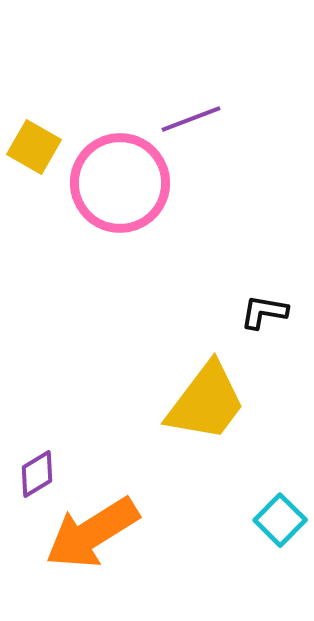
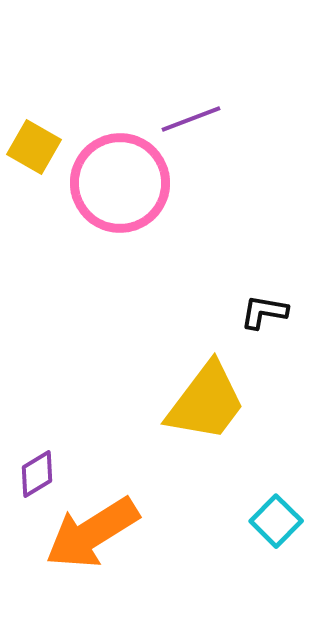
cyan square: moved 4 px left, 1 px down
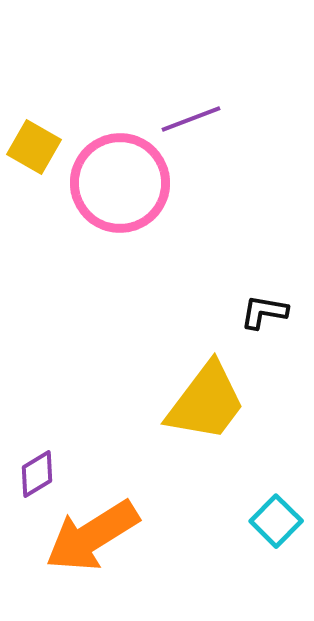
orange arrow: moved 3 px down
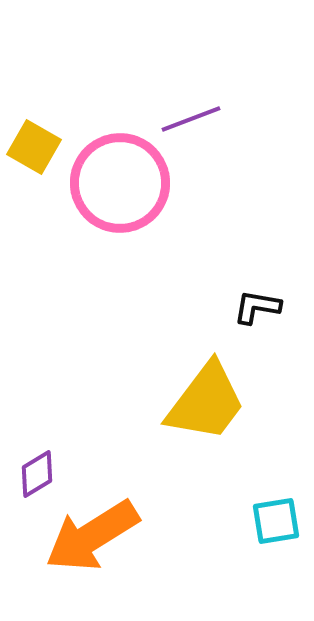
black L-shape: moved 7 px left, 5 px up
cyan square: rotated 36 degrees clockwise
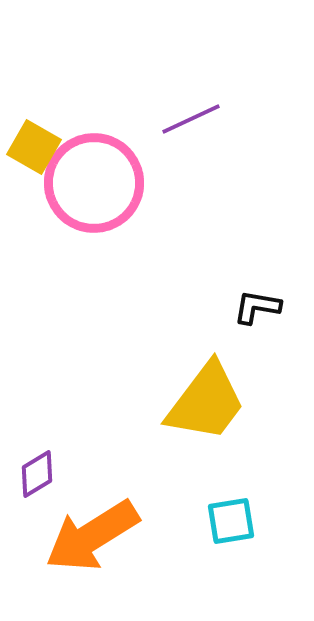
purple line: rotated 4 degrees counterclockwise
pink circle: moved 26 px left
cyan square: moved 45 px left
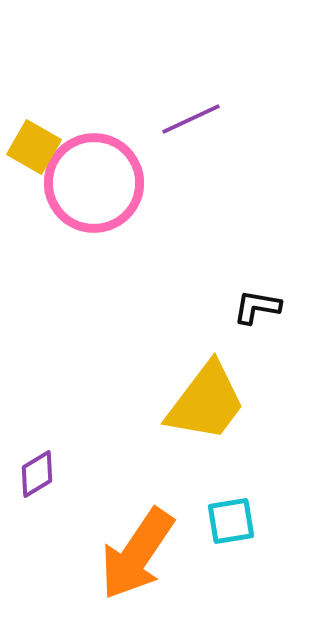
orange arrow: moved 45 px right, 18 px down; rotated 24 degrees counterclockwise
